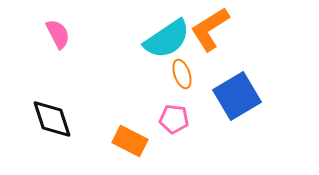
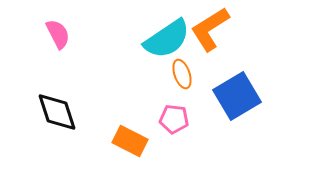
black diamond: moved 5 px right, 7 px up
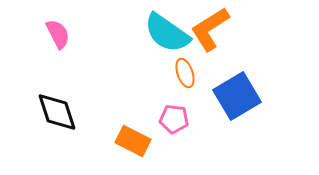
cyan semicircle: moved 6 px up; rotated 69 degrees clockwise
orange ellipse: moved 3 px right, 1 px up
orange rectangle: moved 3 px right
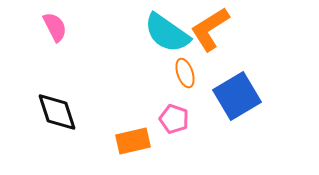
pink semicircle: moved 3 px left, 7 px up
pink pentagon: rotated 12 degrees clockwise
orange rectangle: rotated 40 degrees counterclockwise
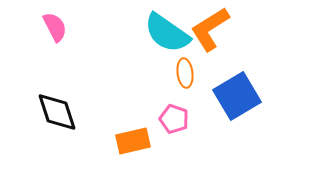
orange ellipse: rotated 12 degrees clockwise
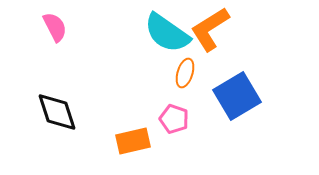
orange ellipse: rotated 24 degrees clockwise
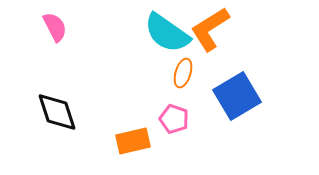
orange ellipse: moved 2 px left
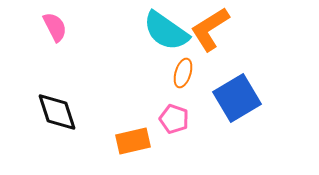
cyan semicircle: moved 1 px left, 2 px up
blue square: moved 2 px down
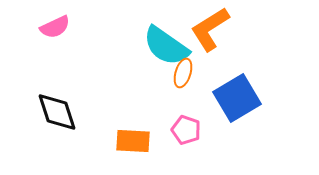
pink semicircle: rotated 92 degrees clockwise
cyan semicircle: moved 15 px down
pink pentagon: moved 12 px right, 11 px down
orange rectangle: rotated 16 degrees clockwise
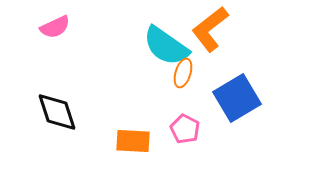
orange L-shape: rotated 6 degrees counterclockwise
pink pentagon: moved 1 px left, 1 px up; rotated 8 degrees clockwise
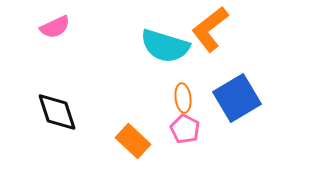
cyan semicircle: moved 1 px left; rotated 18 degrees counterclockwise
orange ellipse: moved 25 px down; rotated 24 degrees counterclockwise
orange rectangle: rotated 40 degrees clockwise
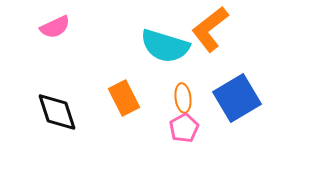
pink pentagon: moved 1 px left, 1 px up; rotated 16 degrees clockwise
orange rectangle: moved 9 px left, 43 px up; rotated 20 degrees clockwise
